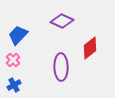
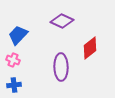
pink cross: rotated 24 degrees counterclockwise
blue cross: rotated 24 degrees clockwise
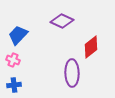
red diamond: moved 1 px right, 1 px up
purple ellipse: moved 11 px right, 6 px down
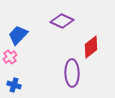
pink cross: moved 3 px left, 3 px up; rotated 32 degrees clockwise
blue cross: rotated 24 degrees clockwise
